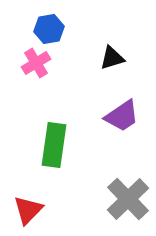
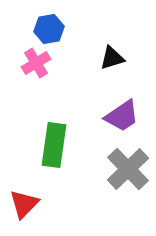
gray cross: moved 30 px up
red triangle: moved 4 px left, 6 px up
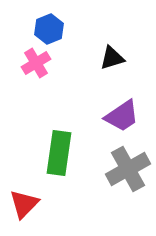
blue hexagon: rotated 12 degrees counterclockwise
green rectangle: moved 5 px right, 8 px down
gray cross: rotated 15 degrees clockwise
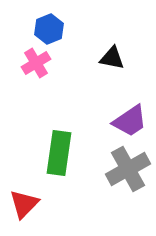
black triangle: rotated 28 degrees clockwise
purple trapezoid: moved 8 px right, 5 px down
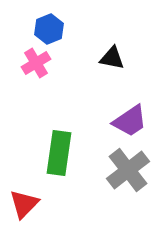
gray cross: moved 1 px down; rotated 9 degrees counterclockwise
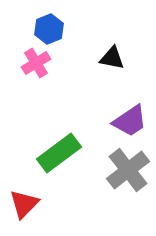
green rectangle: rotated 45 degrees clockwise
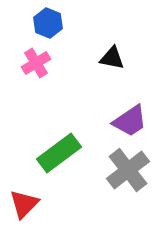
blue hexagon: moved 1 px left, 6 px up; rotated 16 degrees counterclockwise
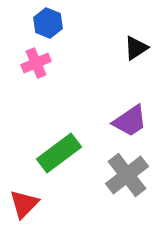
black triangle: moved 24 px right, 10 px up; rotated 44 degrees counterclockwise
pink cross: rotated 8 degrees clockwise
gray cross: moved 1 px left, 5 px down
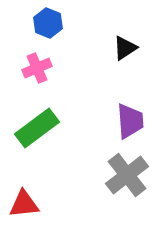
black triangle: moved 11 px left
pink cross: moved 1 px right, 5 px down
purple trapezoid: rotated 60 degrees counterclockwise
green rectangle: moved 22 px left, 25 px up
red triangle: rotated 40 degrees clockwise
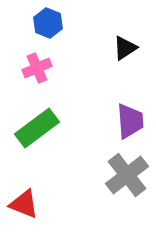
red triangle: rotated 28 degrees clockwise
